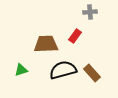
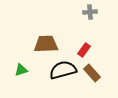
red rectangle: moved 9 px right, 14 px down
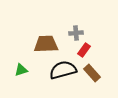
gray cross: moved 14 px left, 21 px down
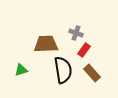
gray cross: rotated 24 degrees clockwise
black semicircle: rotated 96 degrees clockwise
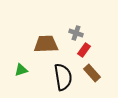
black semicircle: moved 7 px down
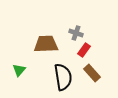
green triangle: moved 2 px left; rotated 32 degrees counterclockwise
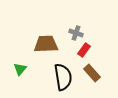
green triangle: moved 1 px right, 1 px up
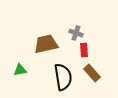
brown trapezoid: rotated 10 degrees counterclockwise
red rectangle: rotated 40 degrees counterclockwise
green triangle: moved 1 px down; rotated 40 degrees clockwise
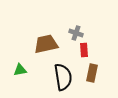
brown rectangle: rotated 54 degrees clockwise
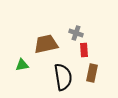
green triangle: moved 2 px right, 5 px up
